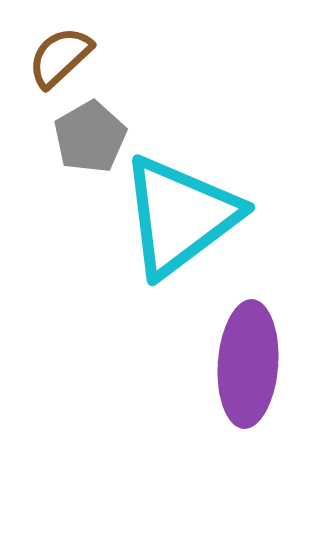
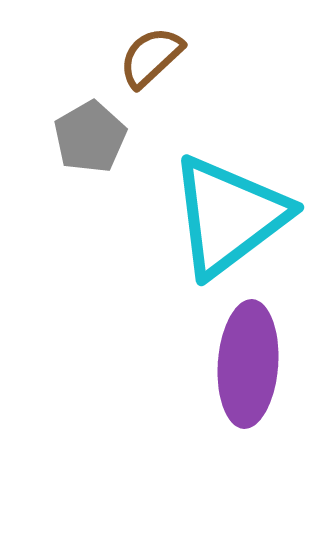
brown semicircle: moved 91 px right
cyan triangle: moved 49 px right
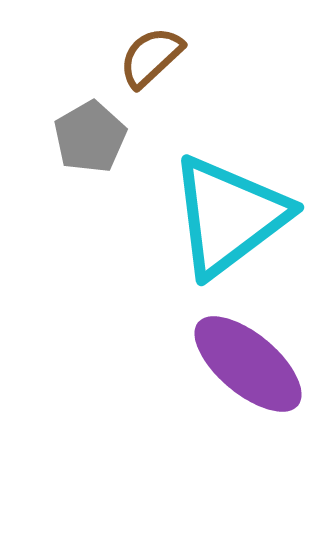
purple ellipse: rotated 54 degrees counterclockwise
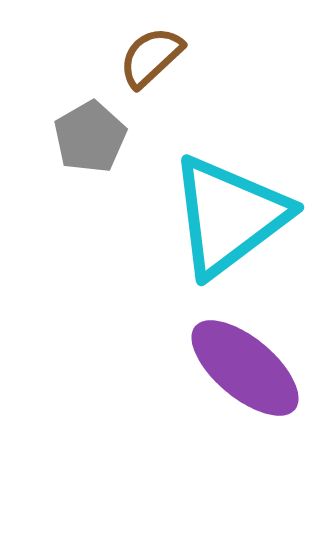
purple ellipse: moved 3 px left, 4 px down
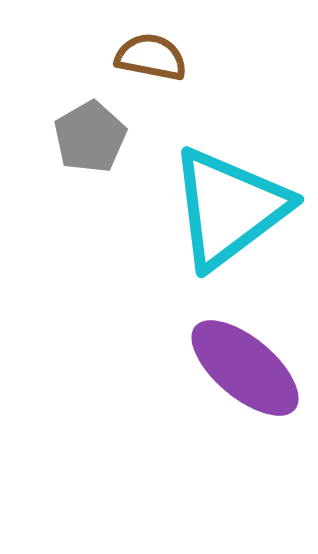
brown semicircle: rotated 54 degrees clockwise
cyan triangle: moved 8 px up
